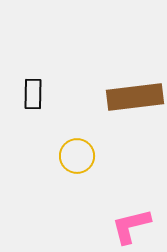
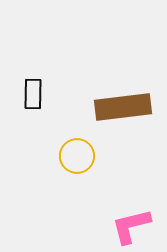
brown rectangle: moved 12 px left, 10 px down
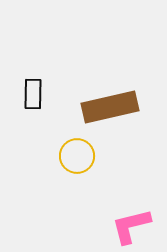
brown rectangle: moved 13 px left; rotated 6 degrees counterclockwise
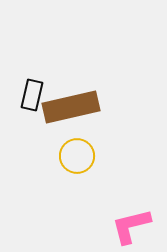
black rectangle: moved 1 px left, 1 px down; rotated 12 degrees clockwise
brown rectangle: moved 39 px left
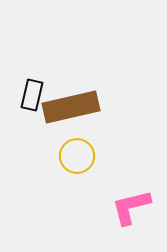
pink L-shape: moved 19 px up
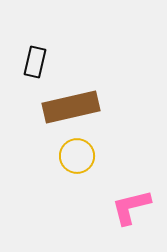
black rectangle: moved 3 px right, 33 px up
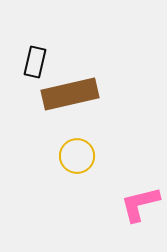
brown rectangle: moved 1 px left, 13 px up
pink L-shape: moved 9 px right, 3 px up
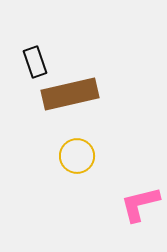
black rectangle: rotated 32 degrees counterclockwise
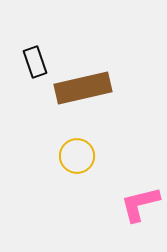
brown rectangle: moved 13 px right, 6 px up
